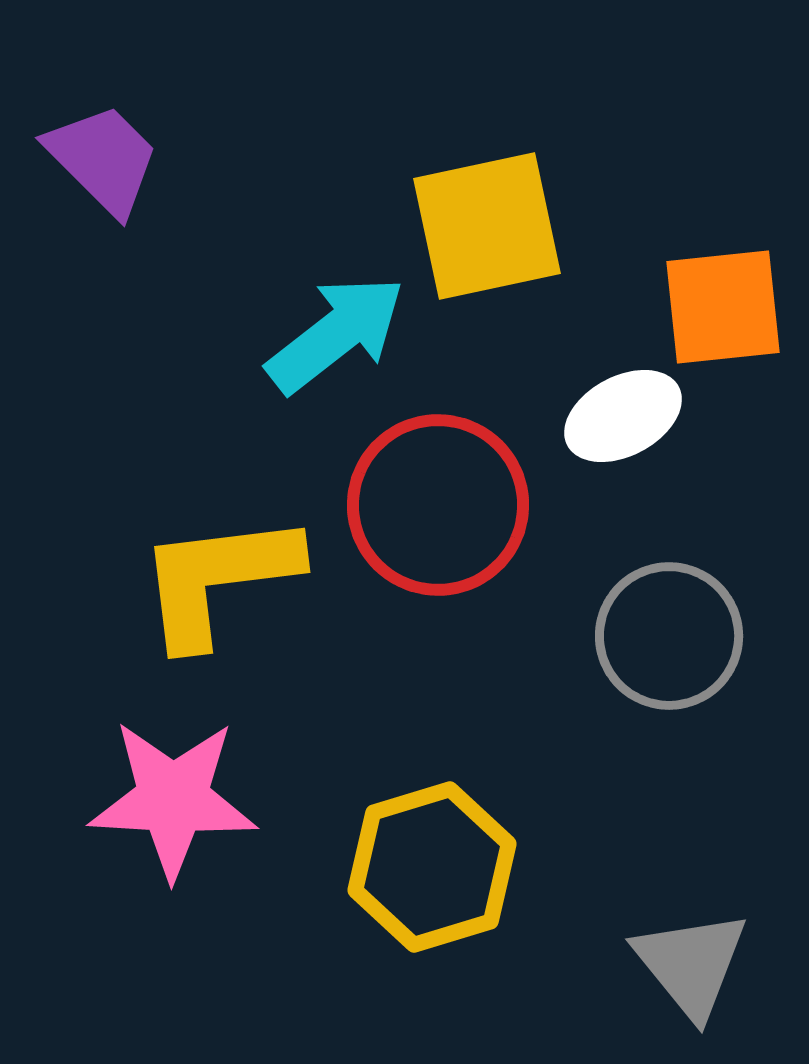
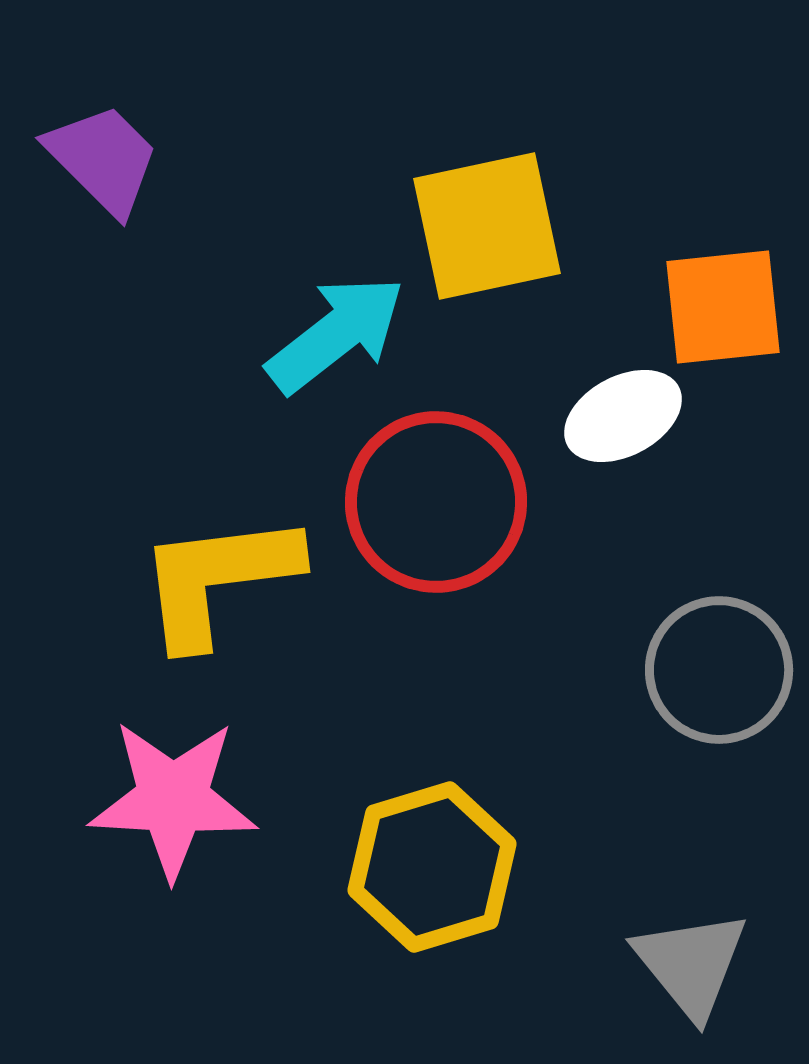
red circle: moved 2 px left, 3 px up
gray circle: moved 50 px right, 34 px down
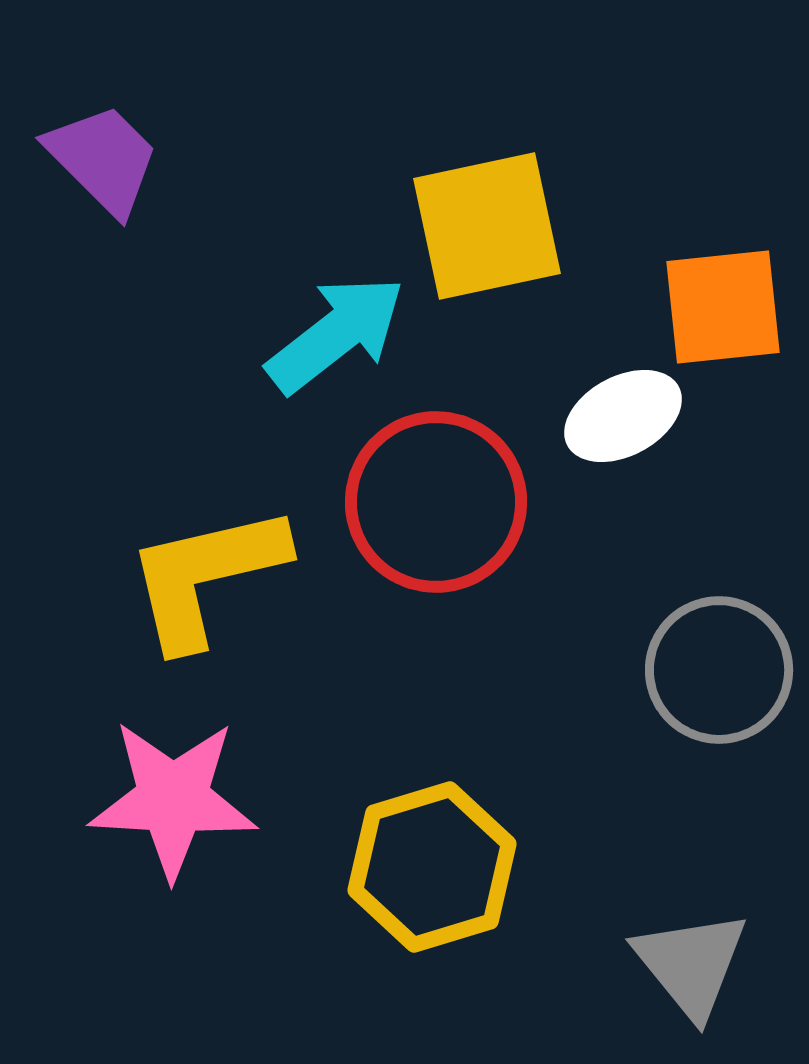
yellow L-shape: moved 12 px left, 3 px up; rotated 6 degrees counterclockwise
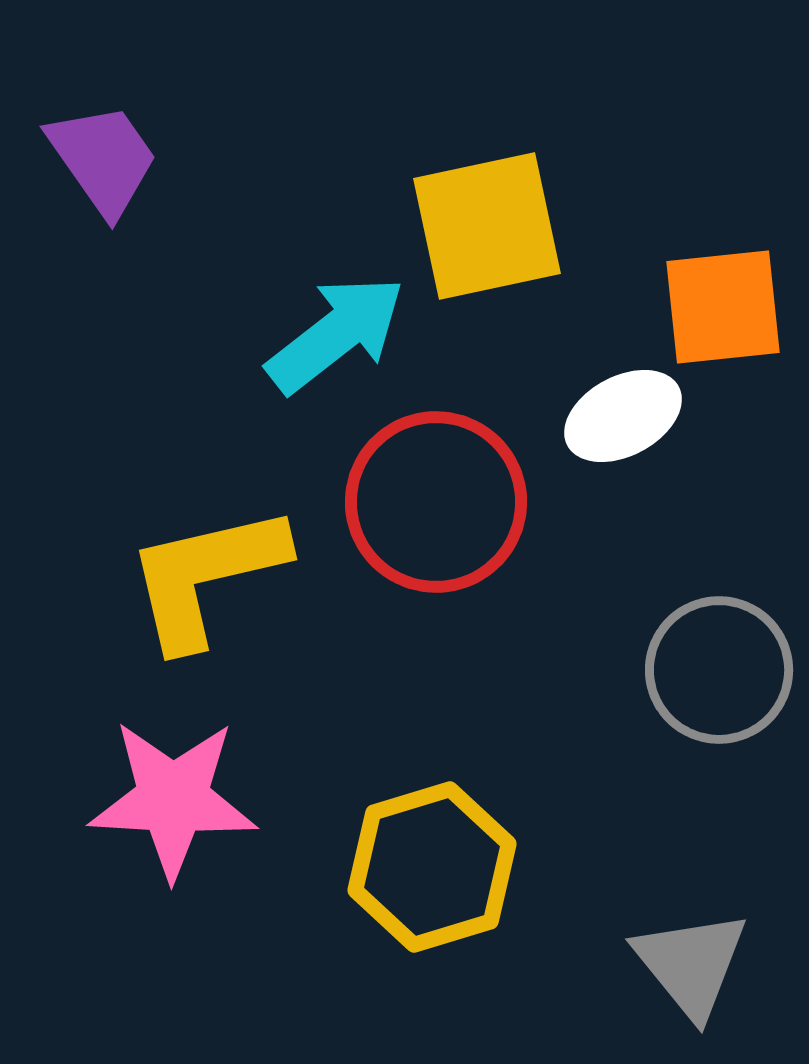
purple trapezoid: rotated 10 degrees clockwise
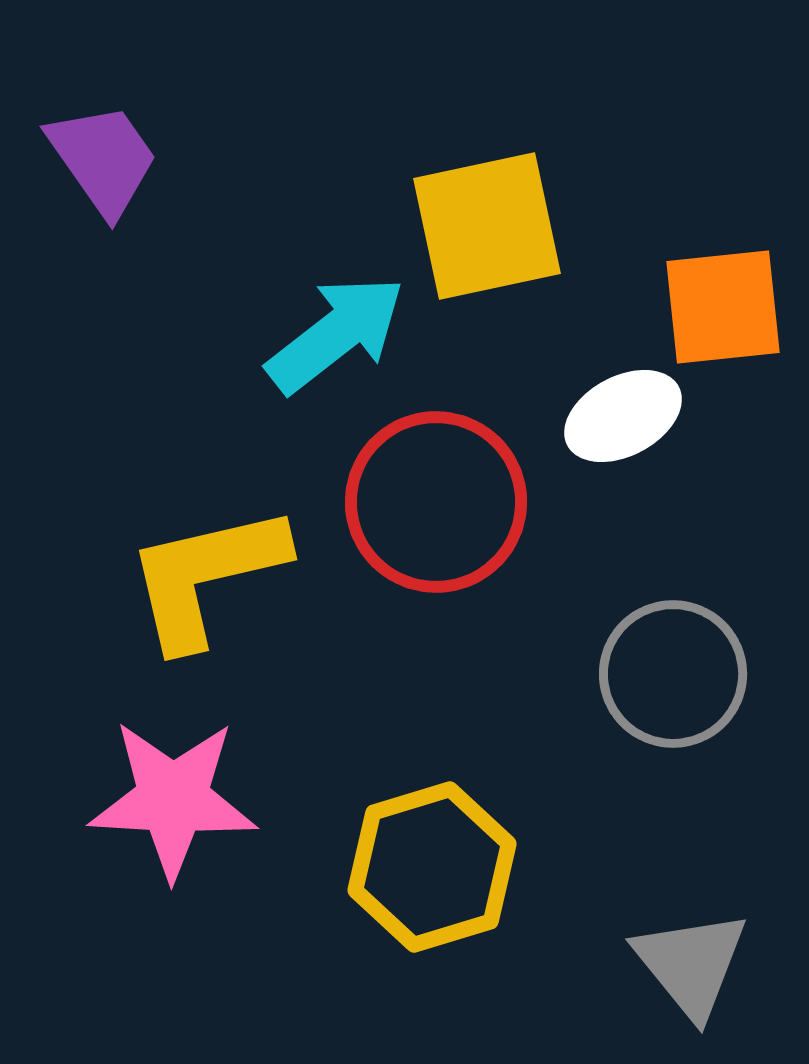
gray circle: moved 46 px left, 4 px down
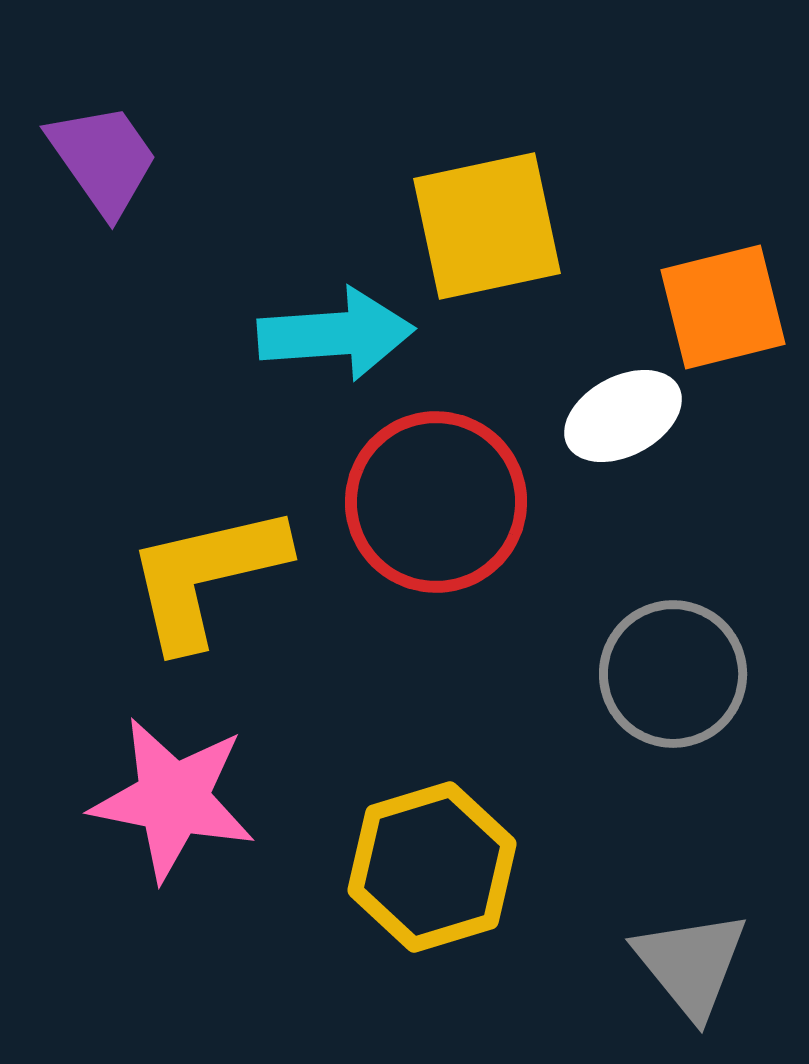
orange square: rotated 8 degrees counterclockwise
cyan arrow: rotated 34 degrees clockwise
pink star: rotated 8 degrees clockwise
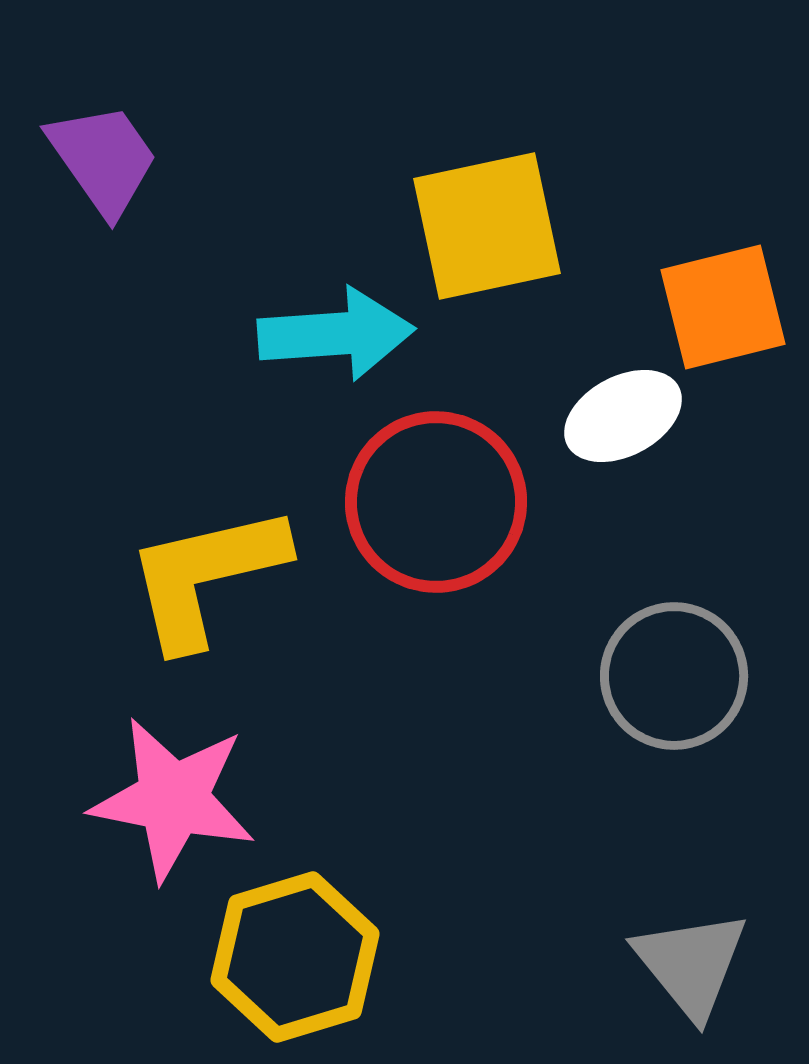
gray circle: moved 1 px right, 2 px down
yellow hexagon: moved 137 px left, 90 px down
